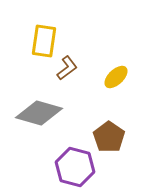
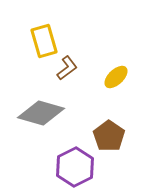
yellow rectangle: rotated 24 degrees counterclockwise
gray diamond: moved 2 px right
brown pentagon: moved 1 px up
purple hexagon: rotated 18 degrees clockwise
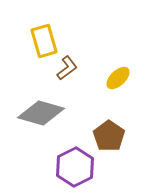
yellow ellipse: moved 2 px right, 1 px down
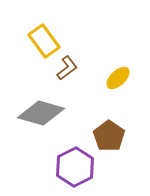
yellow rectangle: rotated 20 degrees counterclockwise
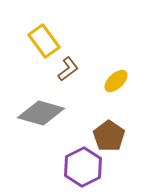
brown L-shape: moved 1 px right, 1 px down
yellow ellipse: moved 2 px left, 3 px down
purple hexagon: moved 8 px right
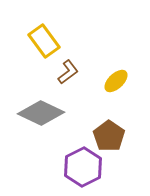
brown L-shape: moved 3 px down
gray diamond: rotated 9 degrees clockwise
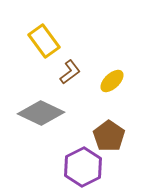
brown L-shape: moved 2 px right
yellow ellipse: moved 4 px left
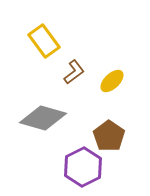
brown L-shape: moved 4 px right
gray diamond: moved 2 px right, 5 px down; rotated 9 degrees counterclockwise
